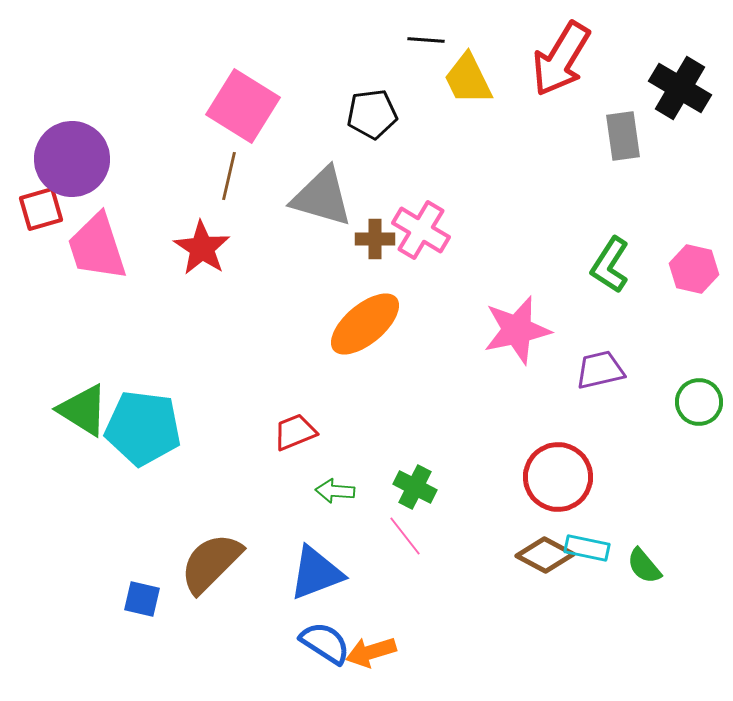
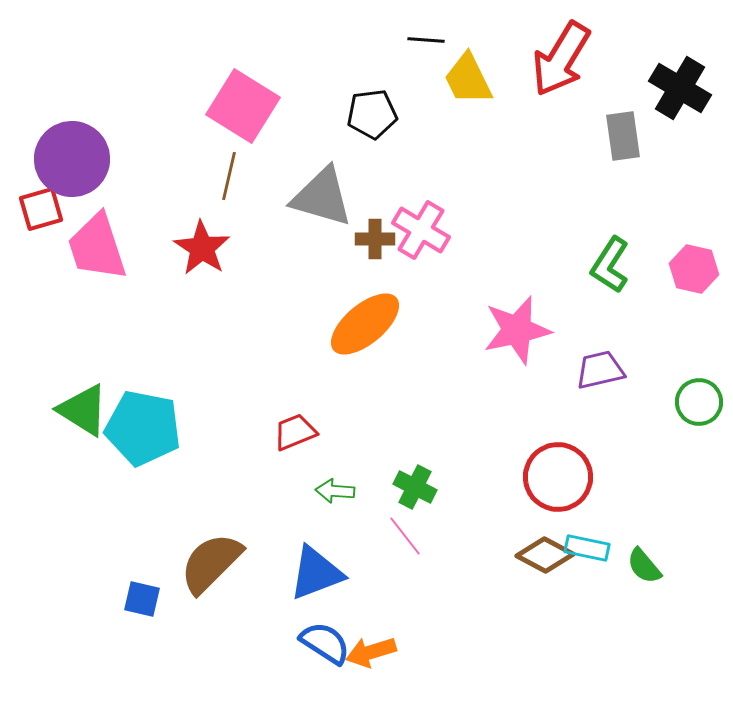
cyan pentagon: rotated 4 degrees clockwise
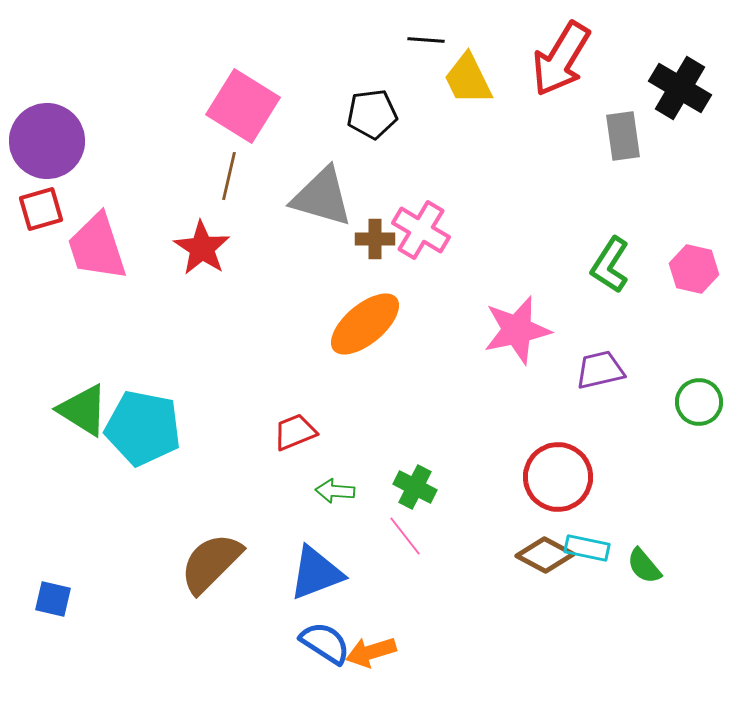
purple circle: moved 25 px left, 18 px up
blue square: moved 89 px left
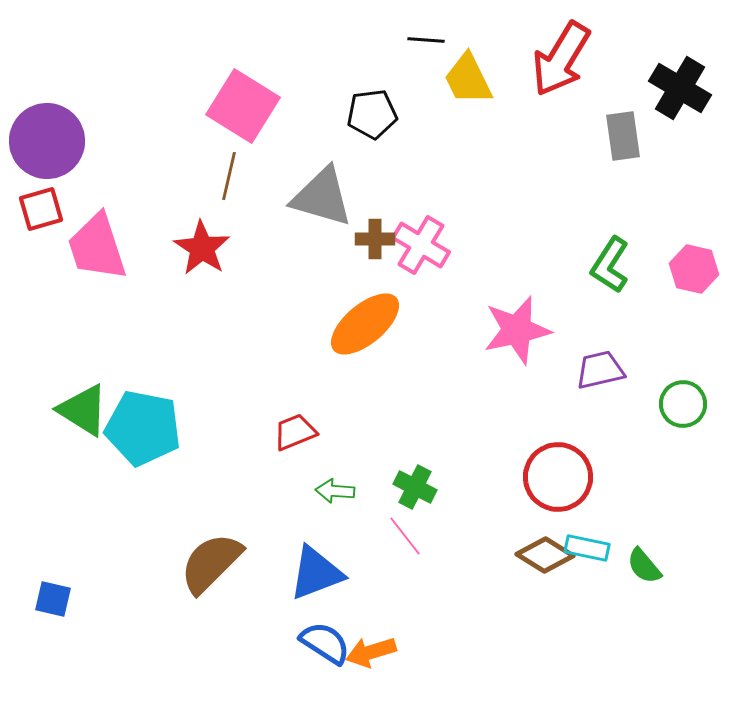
pink cross: moved 15 px down
green circle: moved 16 px left, 2 px down
brown diamond: rotated 4 degrees clockwise
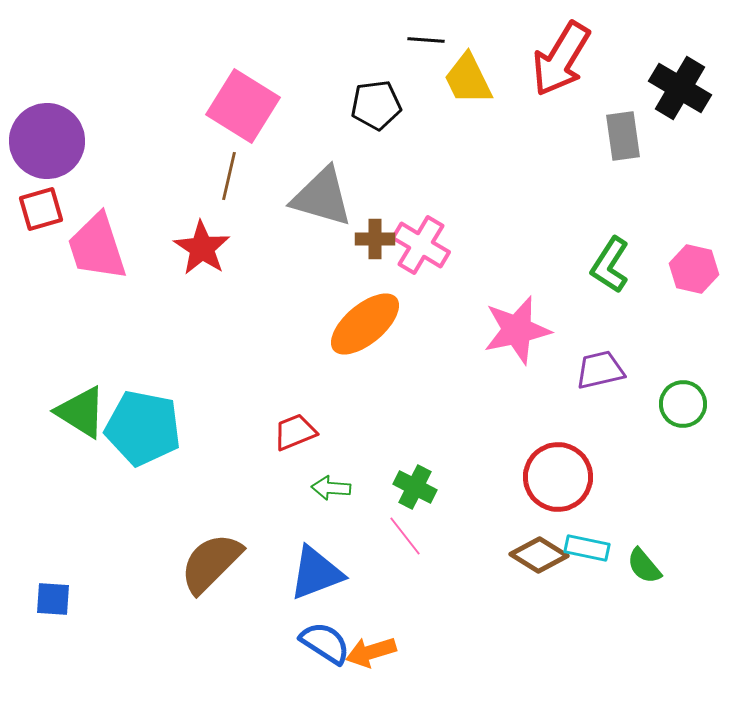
black pentagon: moved 4 px right, 9 px up
green triangle: moved 2 px left, 2 px down
green arrow: moved 4 px left, 3 px up
brown diamond: moved 6 px left
blue square: rotated 9 degrees counterclockwise
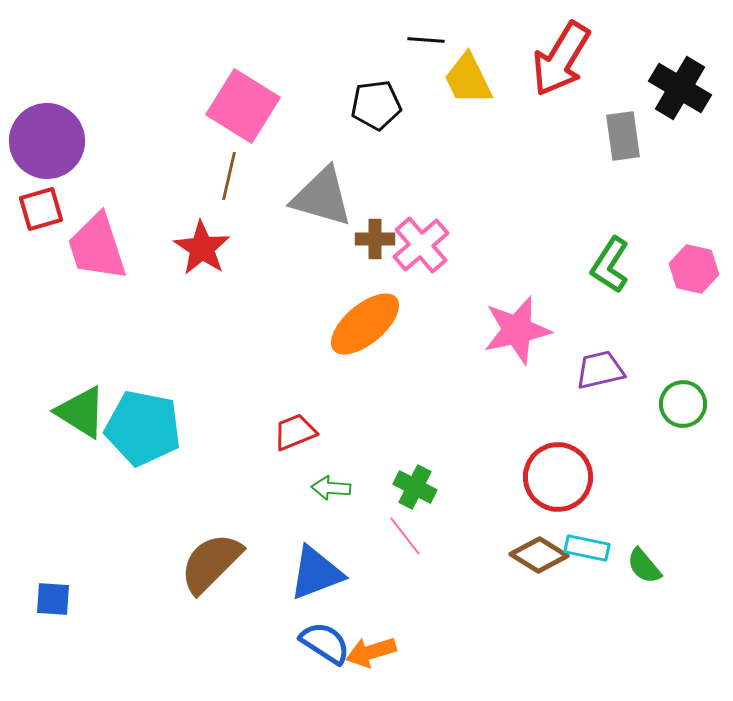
pink cross: rotated 18 degrees clockwise
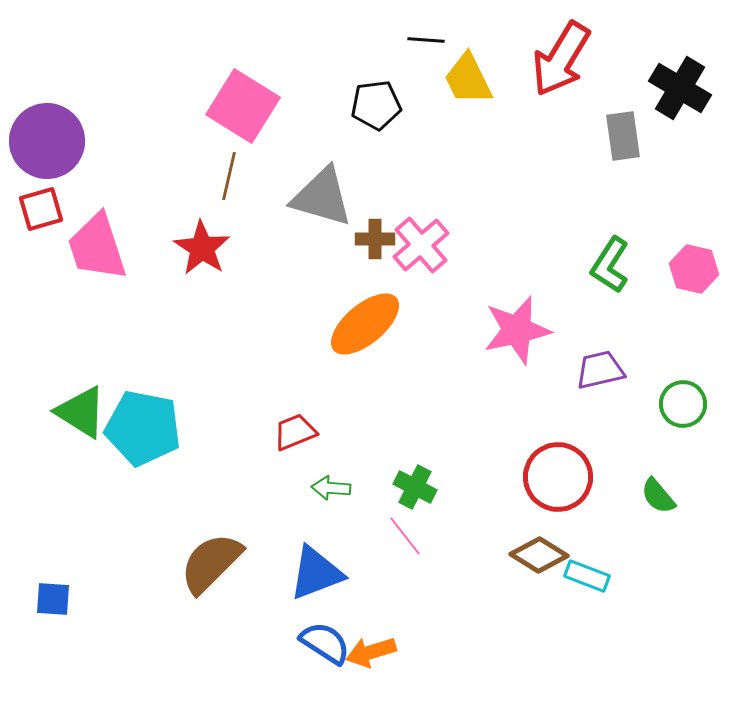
cyan rectangle: moved 28 px down; rotated 9 degrees clockwise
green semicircle: moved 14 px right, 70 px up
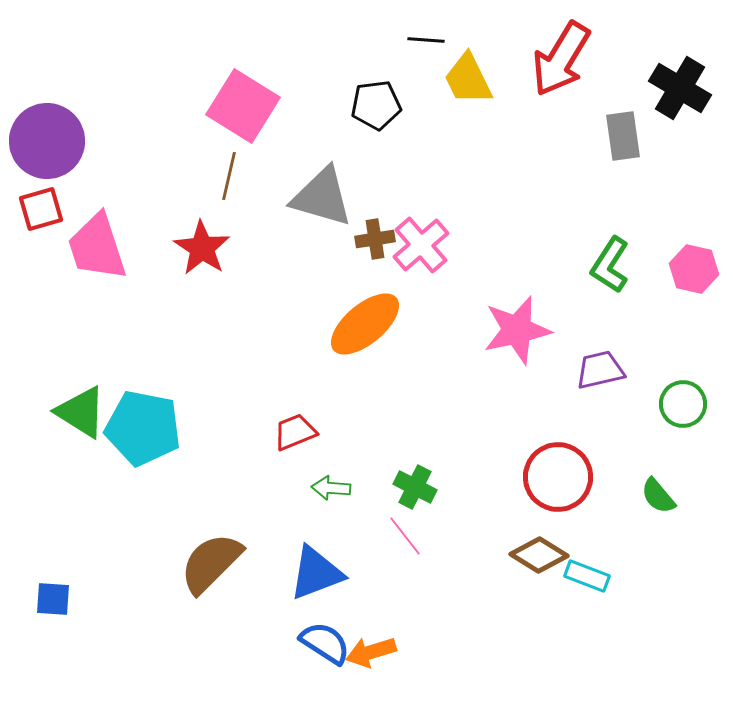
brown cross: rotated 9 degrees counterclockwise
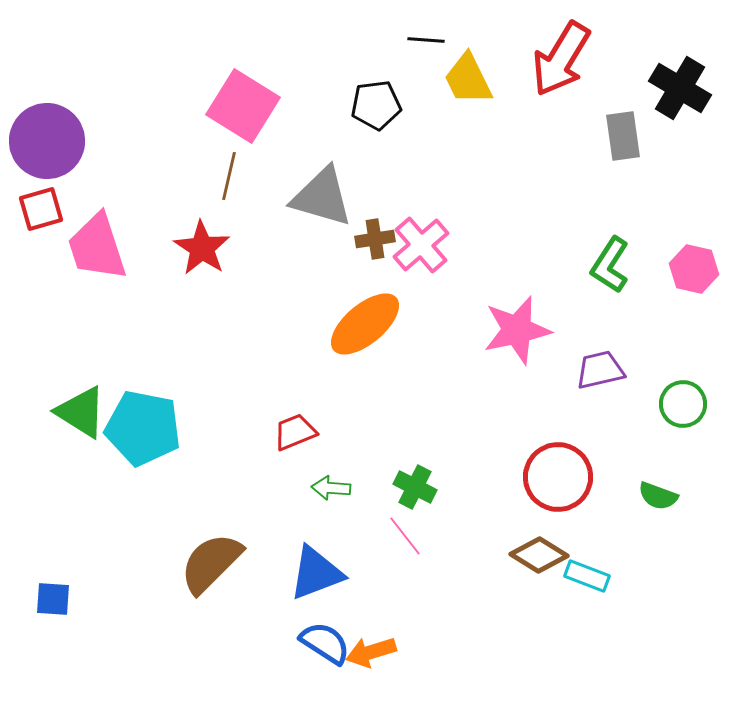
green semicircle: rotated 30 degrees counterclockwise
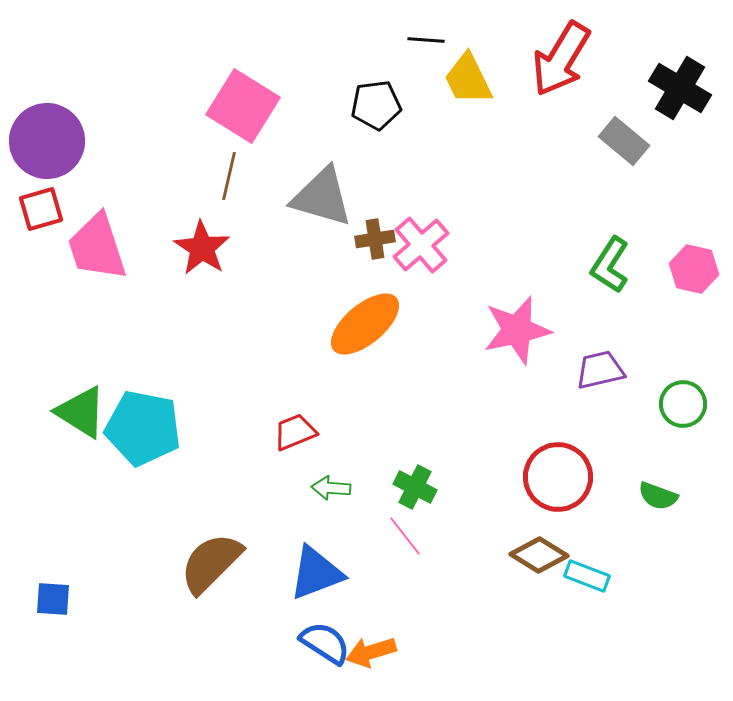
gray rectangle: moved 1 px right, 5 px down; rotated 42 degrees counterclockwise
